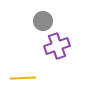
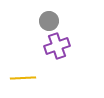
gray circle: moved 6 px right
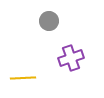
purple cross: moved 14 px right, 12 px down
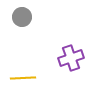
gray circle: moved 27 px left, 4 px up
